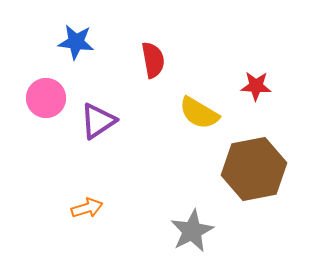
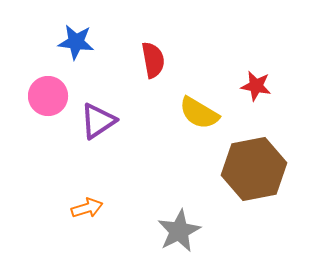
red star: rotated 8 degrees clockwise
pink circle: moved 2 px right, 2 px up
gray star: moved 13 px left
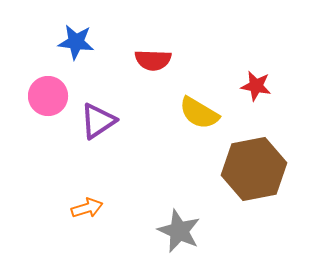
red semicircle: rotated 102 degrees clockwise
gray star: rotated 21 degrees counterclockwise
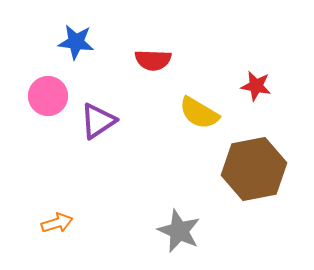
orange arrow: moved 30 px left, 15 px down
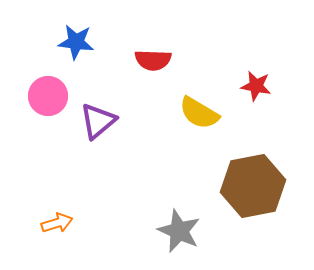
purple triangle: rotated 6 degrees counterclockwise
brown hexagon: moved 1 px left, 17 px down
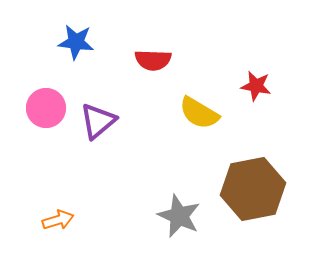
pink circle: moved 2 px left, 12 px down
brown hexagon: moved 3 px down
orange arrow: moved 1 px right, 3 px up
gray star: moved 15 px up
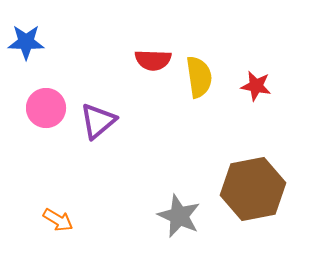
blue star: moved 50 px left; rotated 6 degrees counterclockwise
yellow semicircle: moved 36 px up; rotated 129 degrees counterclockwise
orange arrow: rotated 48 degrees clockwise
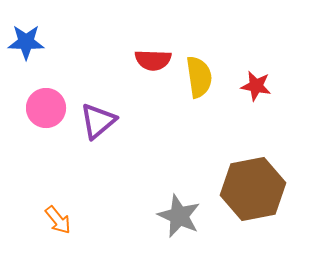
orange arrow: rotated 20 degrees clockwise
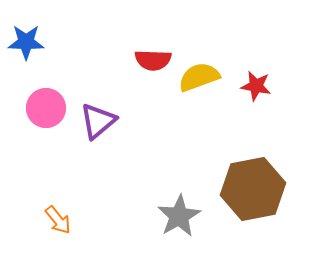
yellow semicircle: rotated 102 degrees counterclockwise
gray star: rotated 18 degrees clockwise
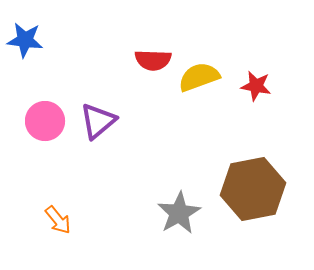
blue star: moved 1 px left, 2 px up; rotated 6 degrees clockwise
pink circle: moved 1 px left, 13 px down
gray star: moved 3 px up
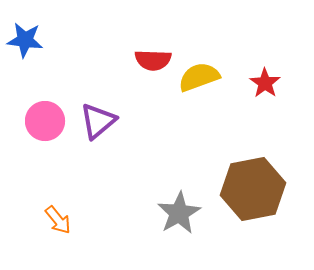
red star: moved 9 px right, 3 px up; rotated 24 degrees clockwise
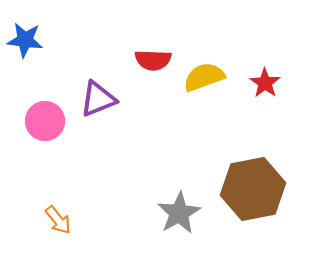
yellow semicircle: moved 5 px right
purple triangle: moved 22 px up; rotated 18 degrees clockwise
